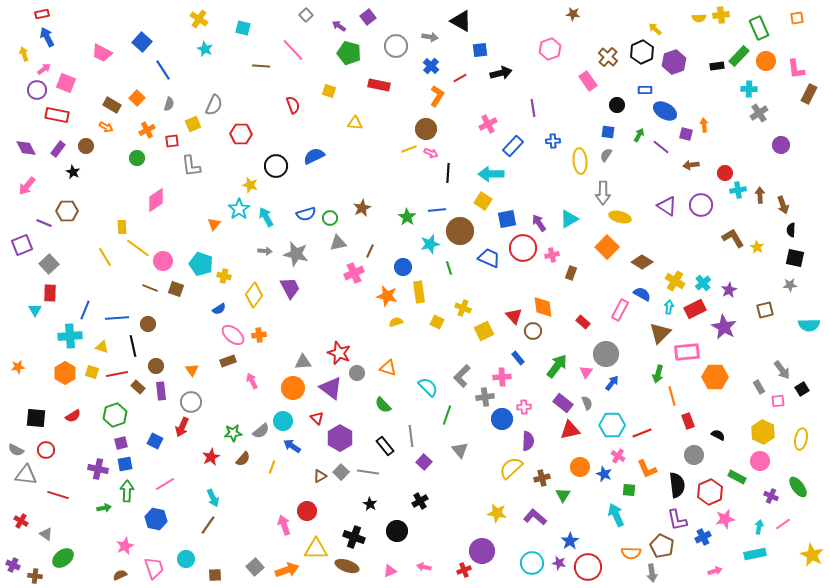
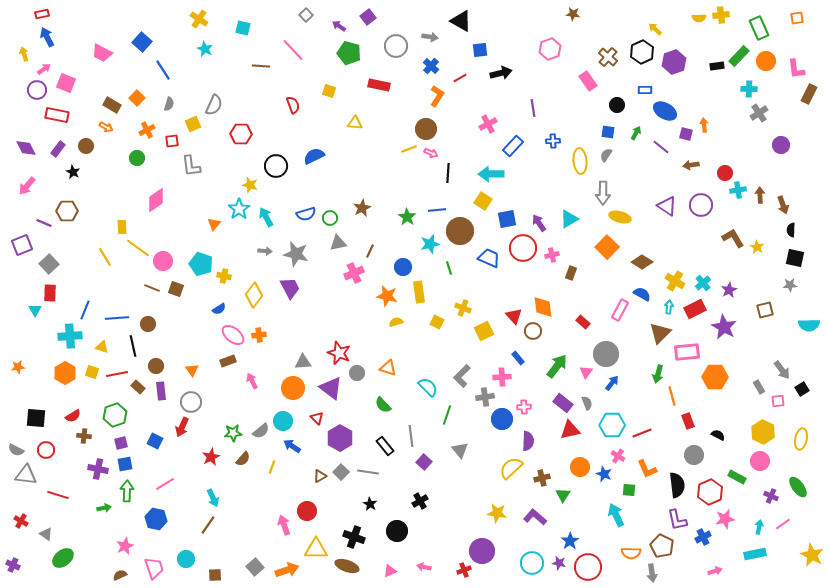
green arrow at (639, 135): moved 3 px left, 2 px up
brown line at (150, 288): moved 2 px right
brown cross at (35, 576): moved 49 px right, 140 px up
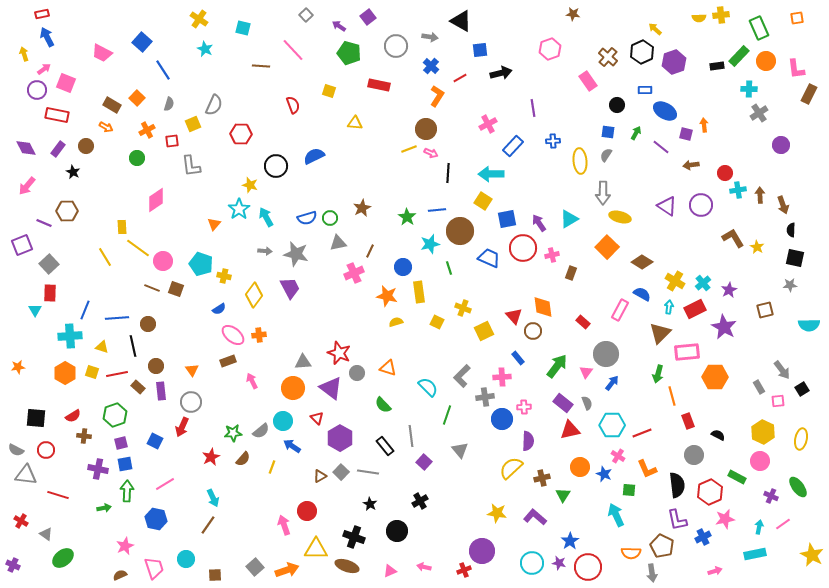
blue semicircle at (306, 214): moved 1 px right, 4 px down
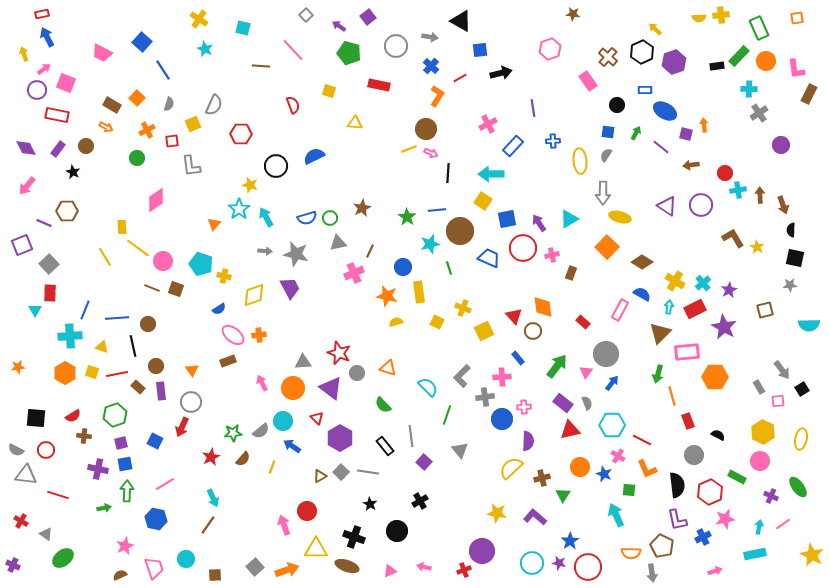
yellow diamond at (254, 295): rotated 35 degrees clockwise
pink arrow at (252, 381): moved 10 px right, 2 px down
red line at (642, 433): moved 7 px down; rotated 48 degrees clockwise
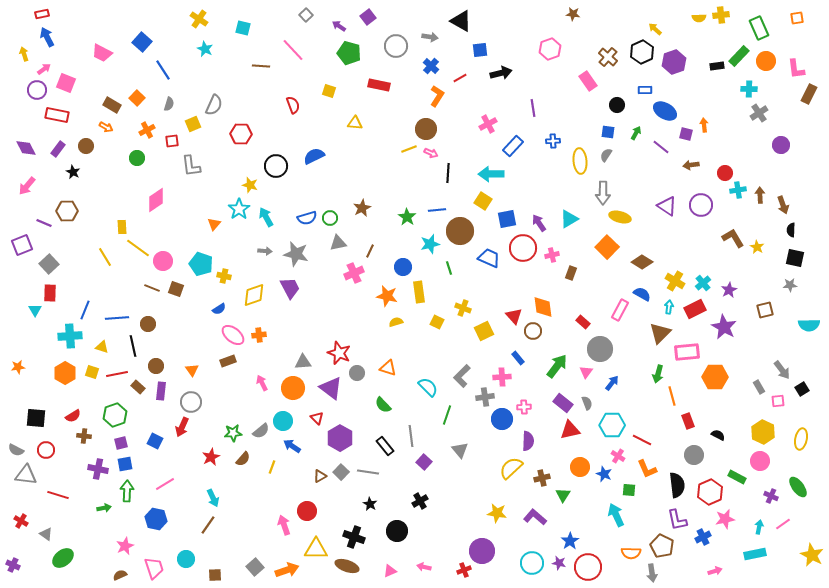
gray circle at (606, 354): moved 6 px left, 5 px up
purple rectangle at (161, 391): rotated 12 degrees clockwise
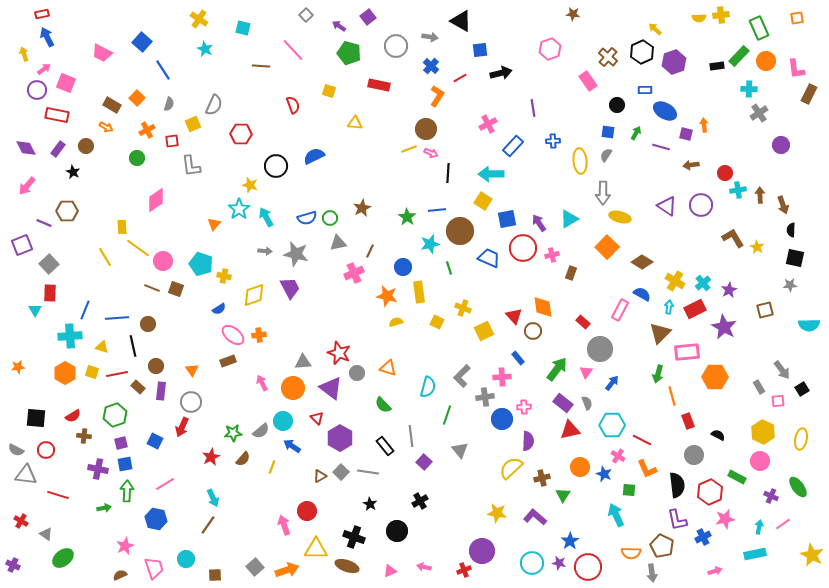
purple line at (661, 147): rotated 24 degrees counterclockwise
green arrow at (557, 366): moved 3 px down
cyan semicircle at (428, 387): rotated 60 degrees clockwise
